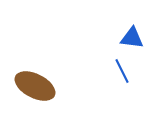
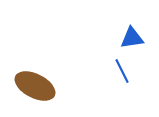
blue triangle: rotated 15 degrees counterclockwise
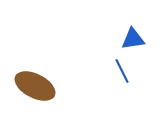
blue triangle: moved 1 px right, 1 px down
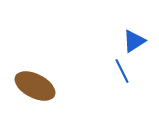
blue triangle: moved 1 px right, 2 px down; rotated 25 degrees counterclockwise
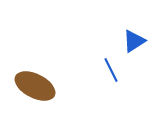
blue line: moved 11 px left, 1 px up
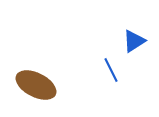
brown ellipse: moved 1 px right, 1 px up
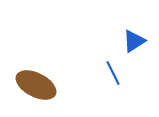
blue line: moved 2 px right, 3 px down
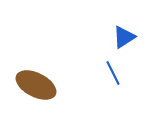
blue triangle: moved 10 px left, 4 px up
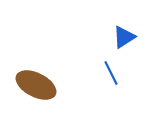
blue line: moved 2 px left
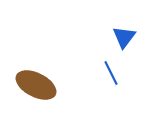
blue triangle: rotated 20 degrees counterclockwise
